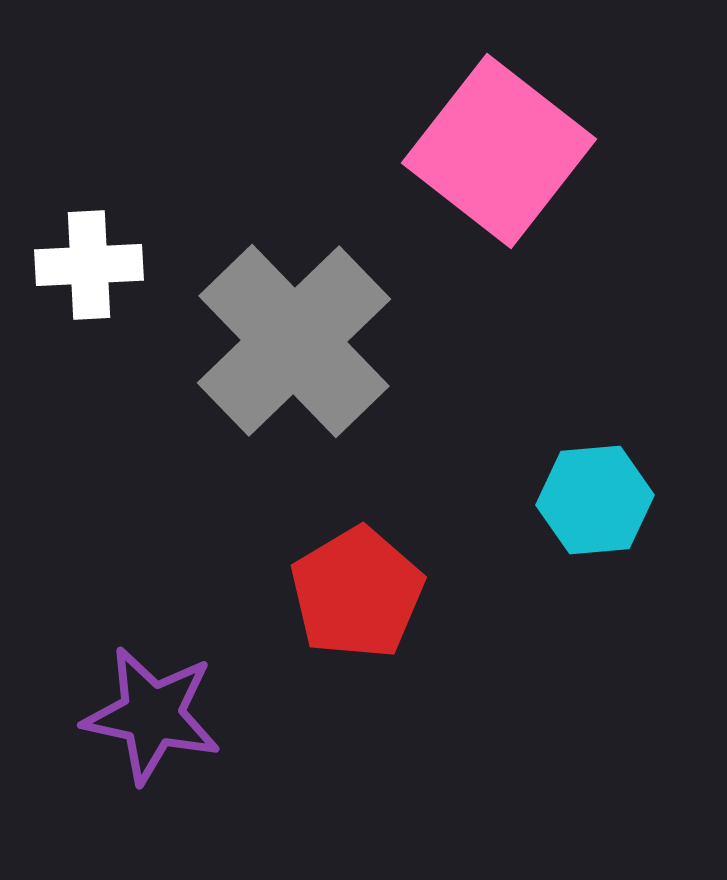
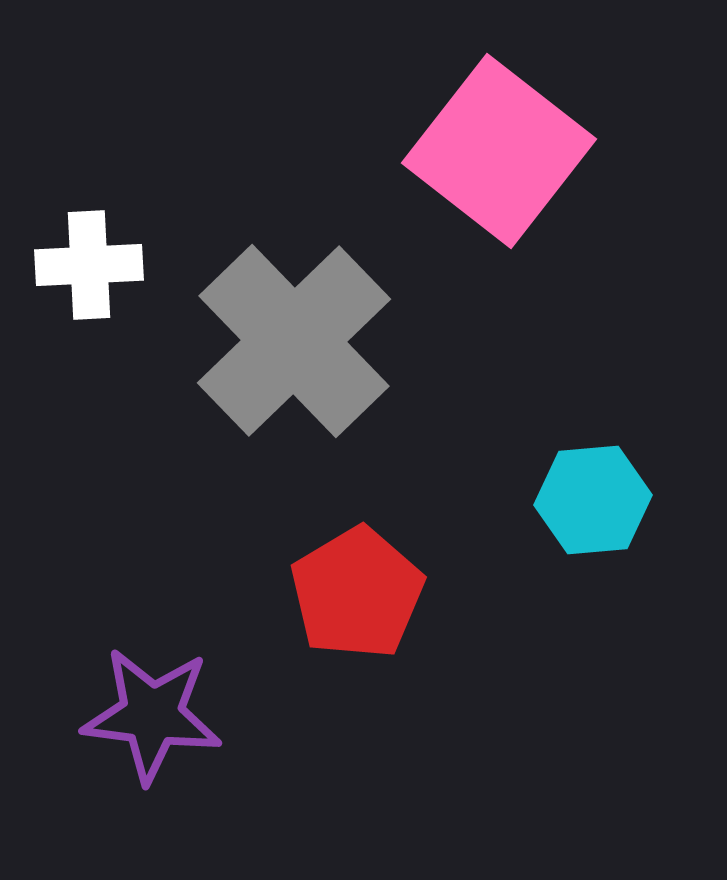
cyan hexagon: moved 2 px left
purple star: rotated 5 degrees counterclockwise
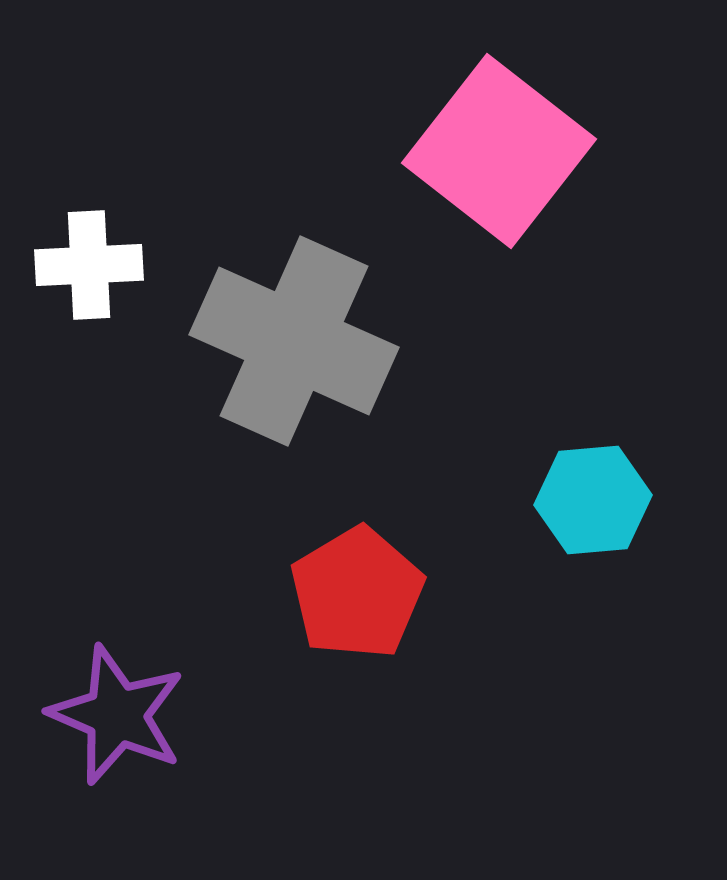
gray cross: rotated 22 degrees counterclockwise
purple star: moved 35 px left; rotated 16 degrees clockwise
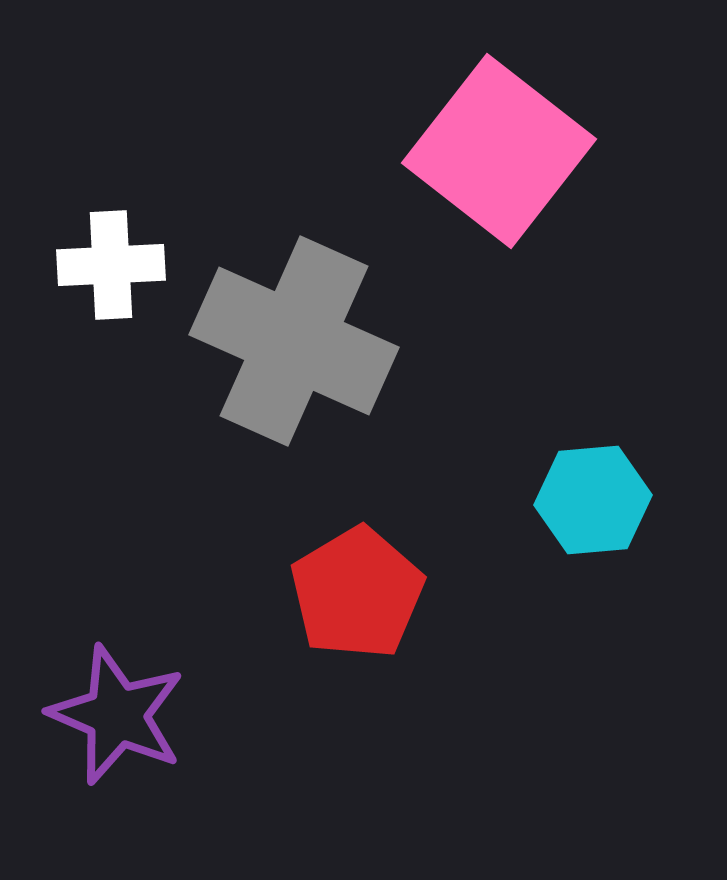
white cross: moved 22 px right
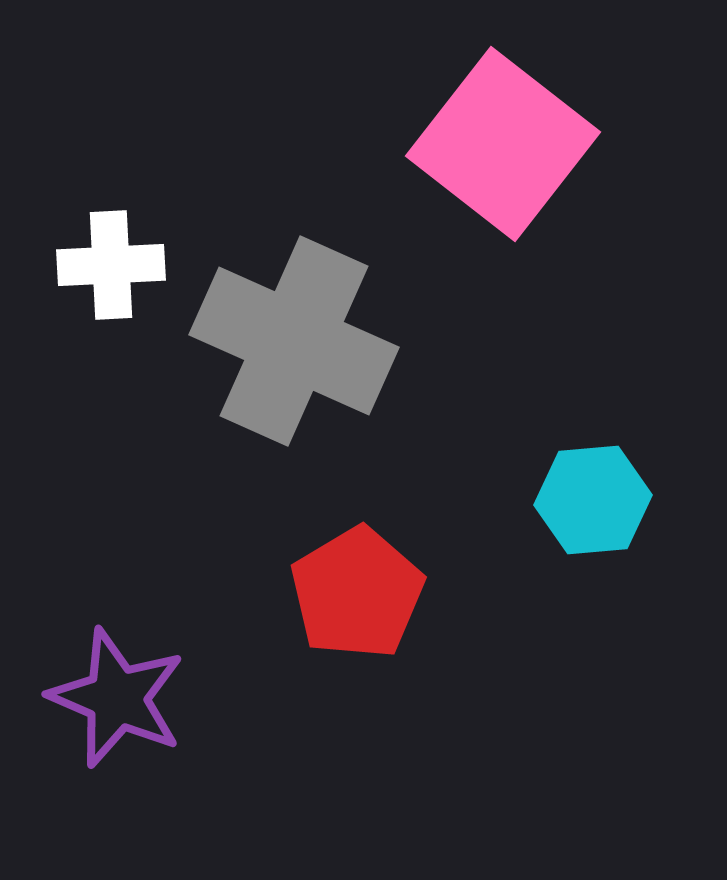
pink square: moved 4 px right, 7 px up
purple star: moved 17 px up
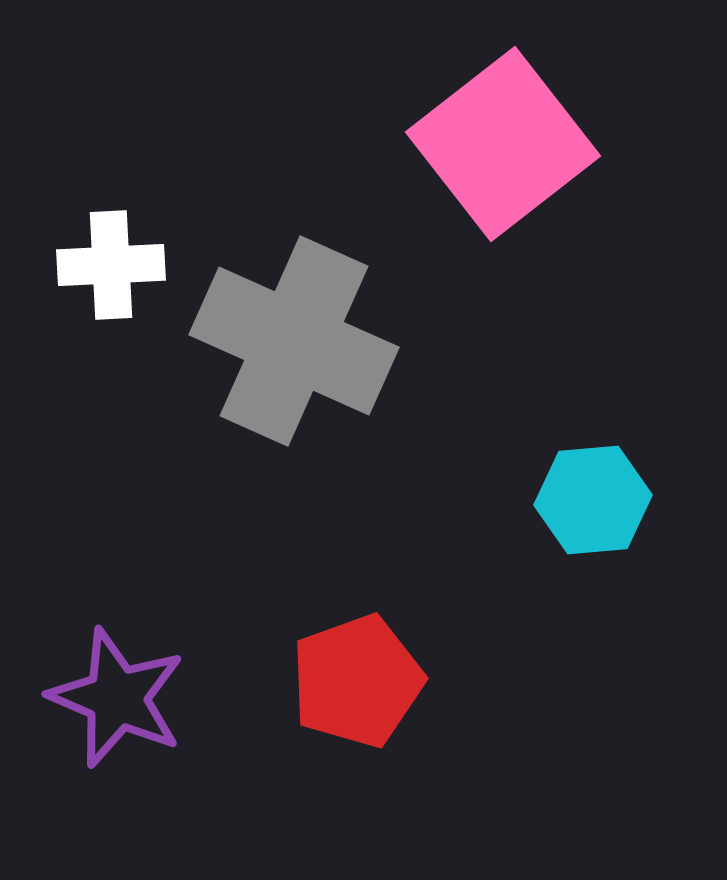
pink square: rotated 14 degrees clockwise
red pentagon: moved 88 px down; rotated 11 degrees clockwise
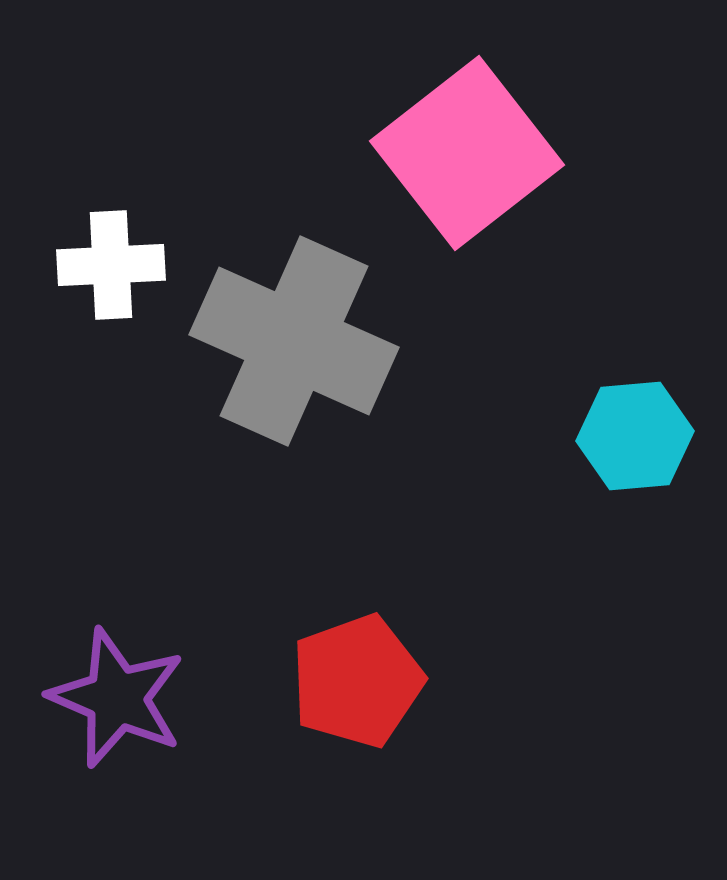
pink square: moved 36 px left, 9 px down
cyan hexagon: moved 42 px right, 64 px up
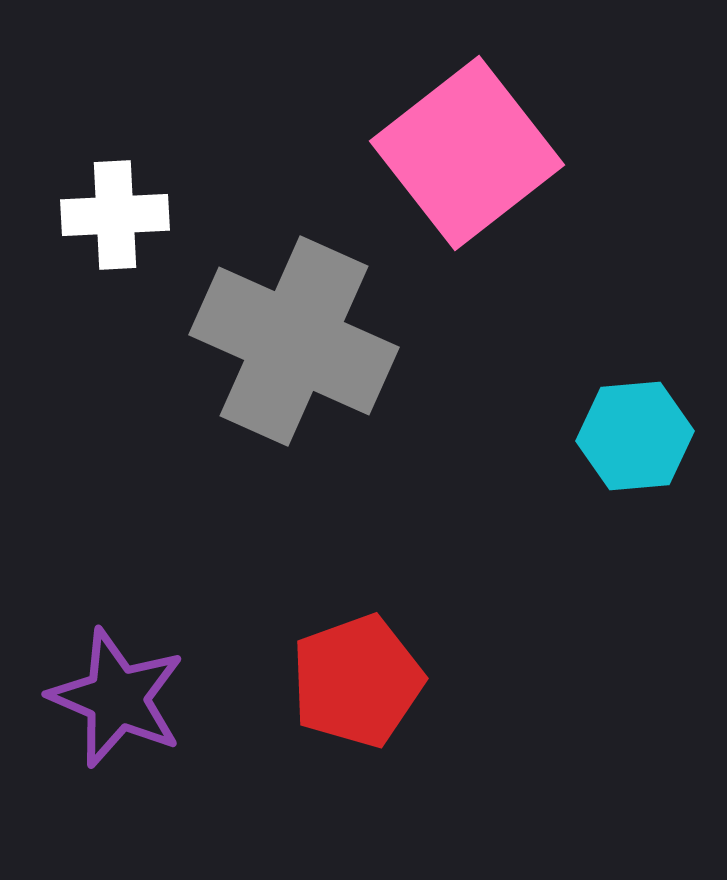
white cross: moved 4 px right, 50 px up
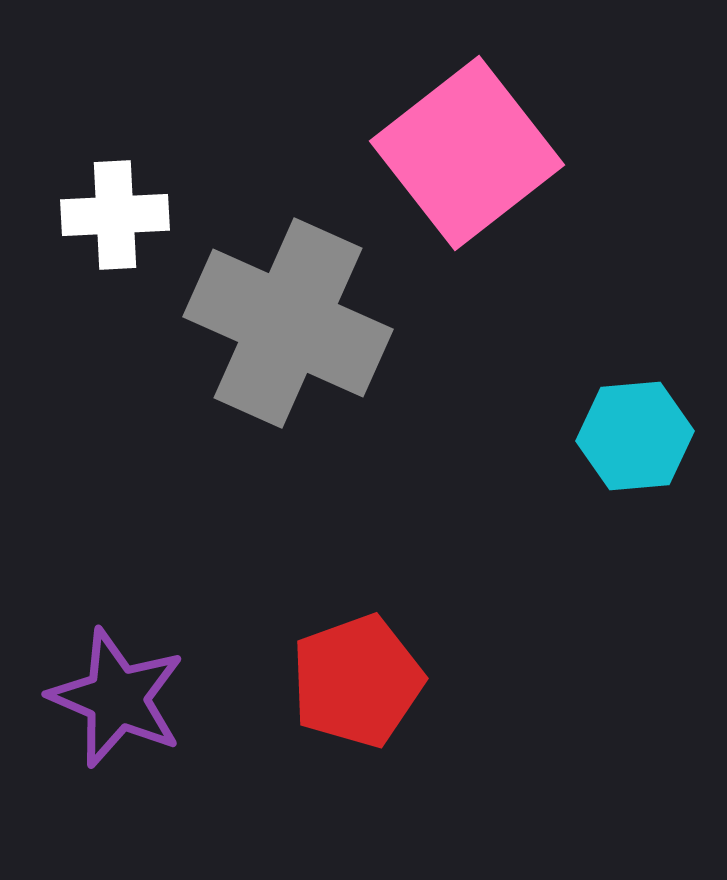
gray cross: moved 6 px left, 18 px up
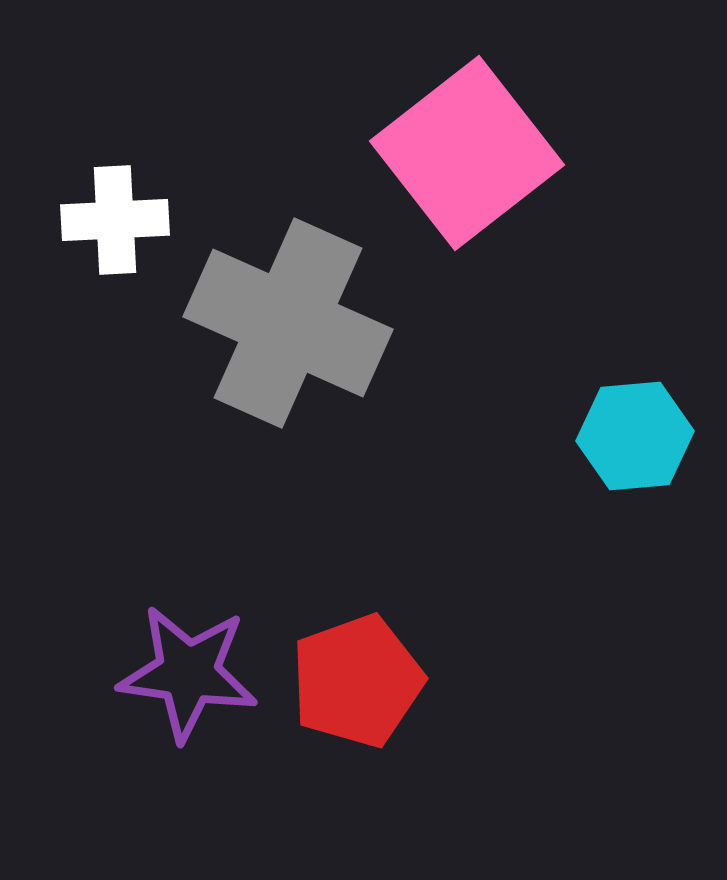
white cross: moved 5 px down
purple star: moved 71 px right, 25 px up; rotated 15 degrees counterclockwise
